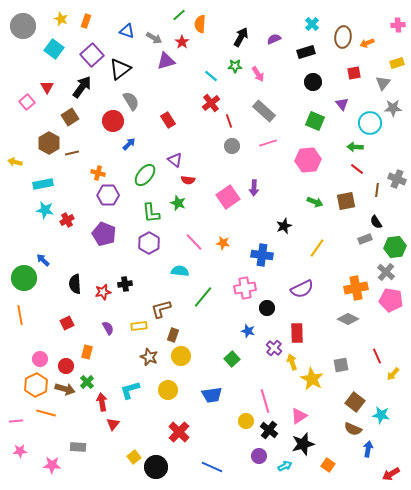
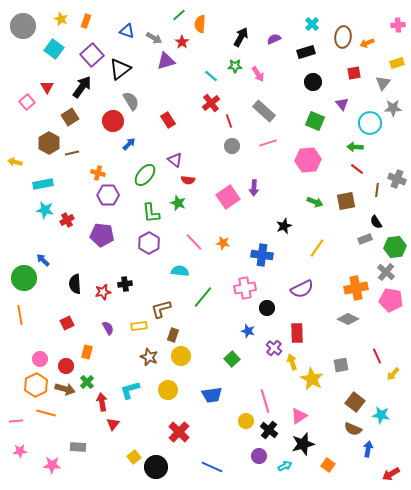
purple pentagon at (104, 234): moved 2 px left, 1 px down; rotated 15 degrees counterclockwise
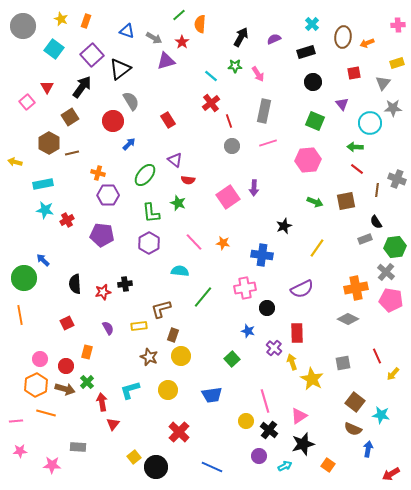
gray rectangle at (264, 111): rotated 60 degrees clockwise
gray square at (341, 365): moved 2 px right, 2 px up
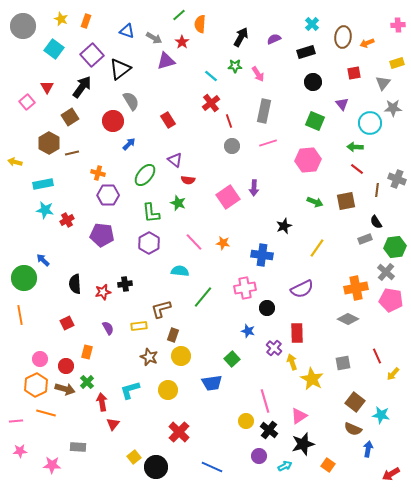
blue trapezoid at (212, 395): moved 12 px up
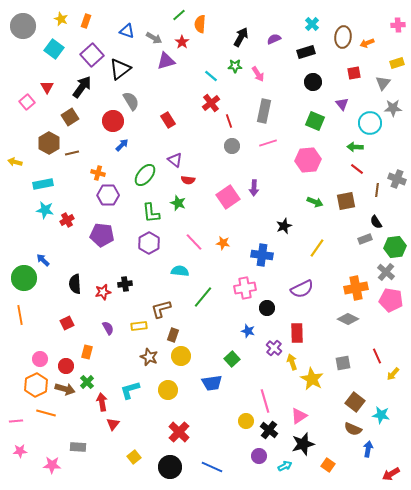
blue arrow at (129, 144): moved 7 px left, 1 px down
black circle at (156, 467): moved 14 px right
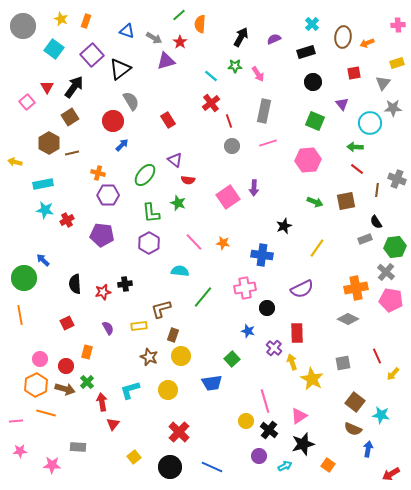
red star at (182, 42): moved 2 px left
black arrow at (82, 87): moved 8 px left
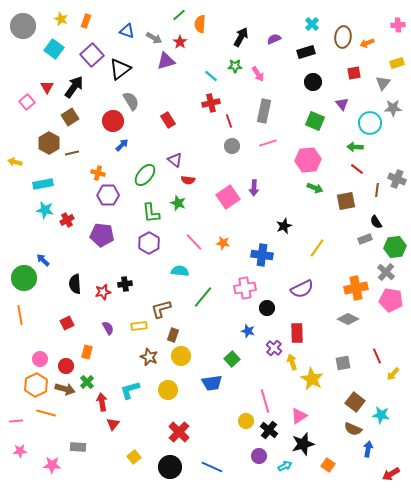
red cross at (211, 103): rotated 24 degrees clockwise
green arrow at (315, 202): moved 14 px up
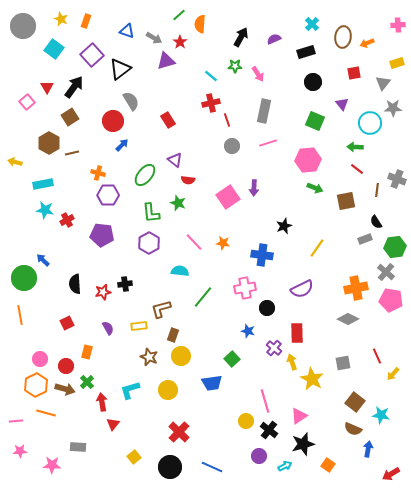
red line at (229, 121): moved 2 px left, 1 px up
